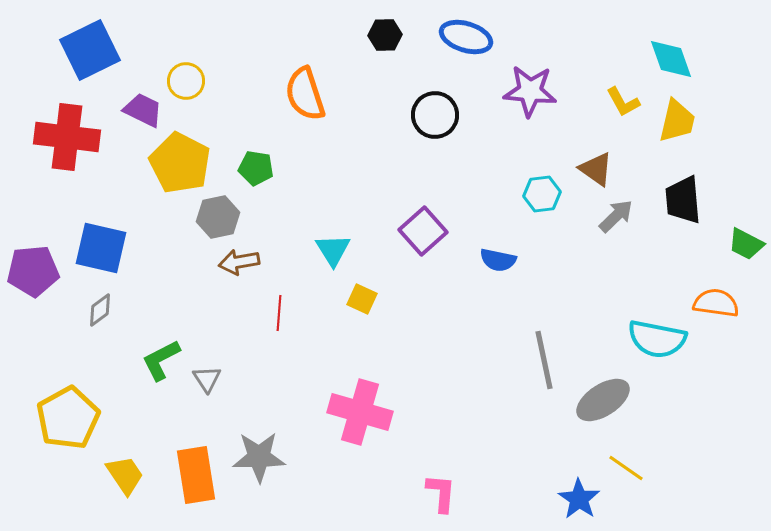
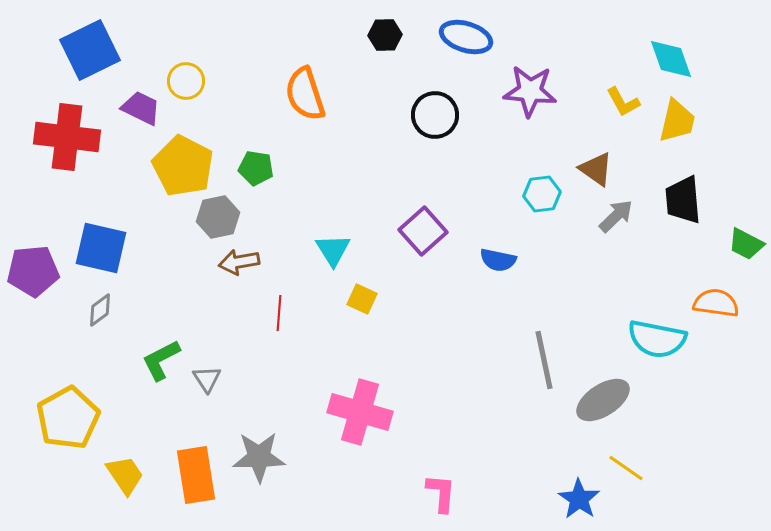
purple trapezoid at (143, 110): moved 2 px left, 2 px up
yellow pentagon at (180, 163): moved 3 px right, 3 px down
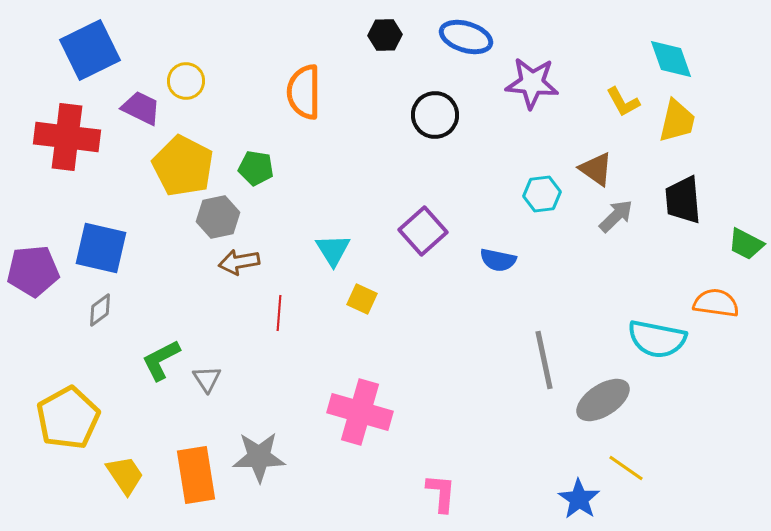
purple star at (530, 91): moved 2 px right, 8 px up
orange semicircle at (305, 94): moved 1 px left, 2 px up; rotated 18 degrees clockwise
